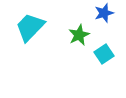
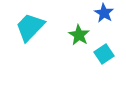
blue star: rotated 24 degrees counterclockwise
green star: rotated 15 degrees counterclockwise
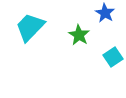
blue star: moved 1 px right
cyan square: moved 9 px right, 3 px down
